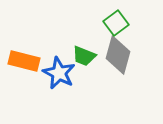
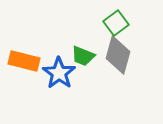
green trapezoid: moved 1 px left
blue star: rotated 8 degrees clockwise
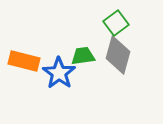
green trapezoid: rotated 150 degrees clockwise
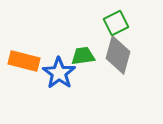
green square: rotated 10 degrees clockwise
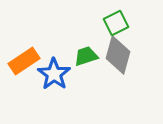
green trapezoid: moved 3 px right; rotated 10 degrees counterclockwise
orange rectangle: rotated 48 degrees counterclockwise
blue star: moved 5 px left, 1 px down
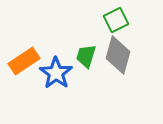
green square: moved 3 px up
green trapezoid: rotated 55 degrees counterclockwise
blue star: moved 2 px right, 1 px up
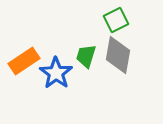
gray diamond: rotated 6 degrees counterclockwise
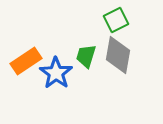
orange rectangle: moved 2 px right
